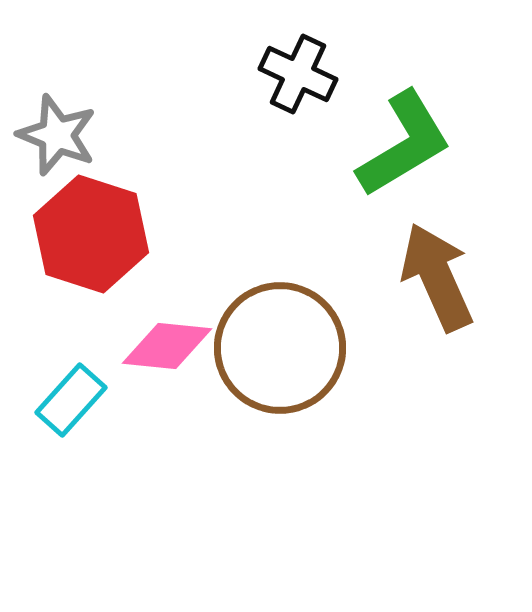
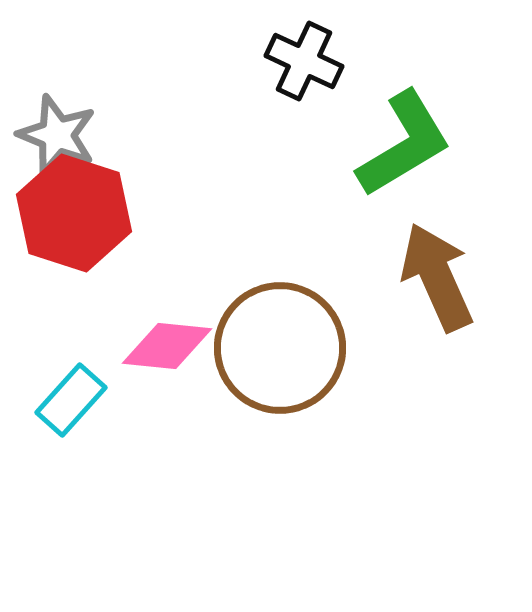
black cross: moved 6 px right, 13 px up
red hexagon: moved 17 px left, 21 px up
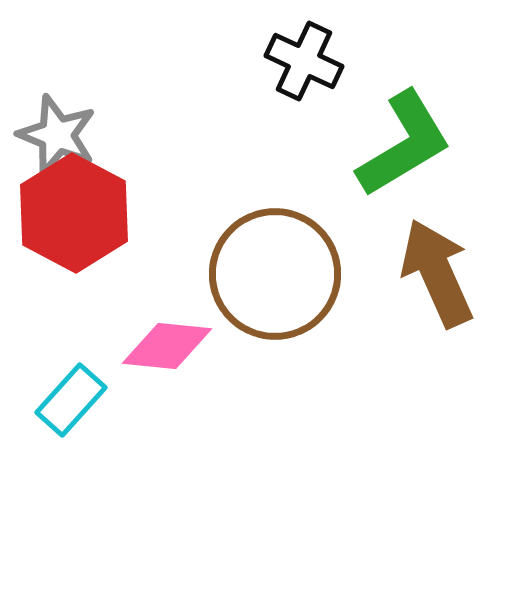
red hexagon: rotated 10 degrees clockwise
brown arrow: moved 4 px up
brown circle: moved 5 px left, 74 px up
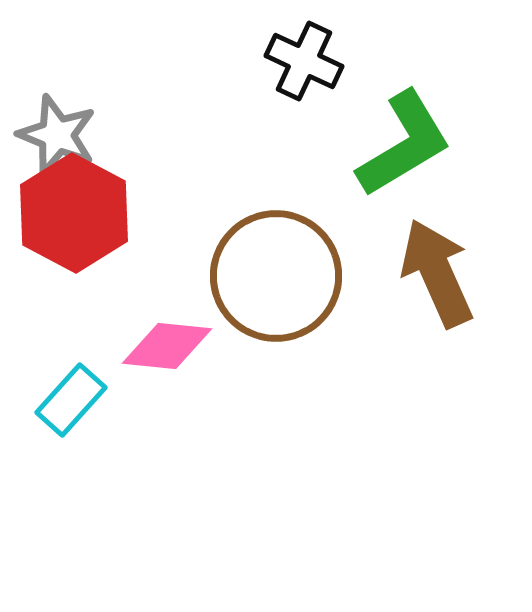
brown circle: moved 1 px right, 2 px down
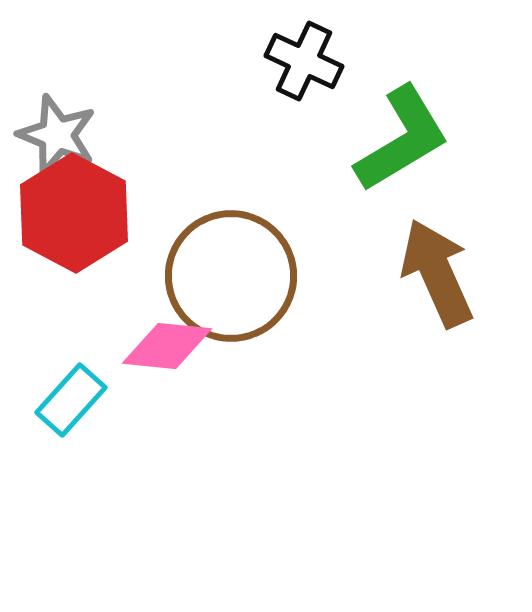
green L-shape: moved 2 px left, 5 px up
brown circle: moved 45 px left
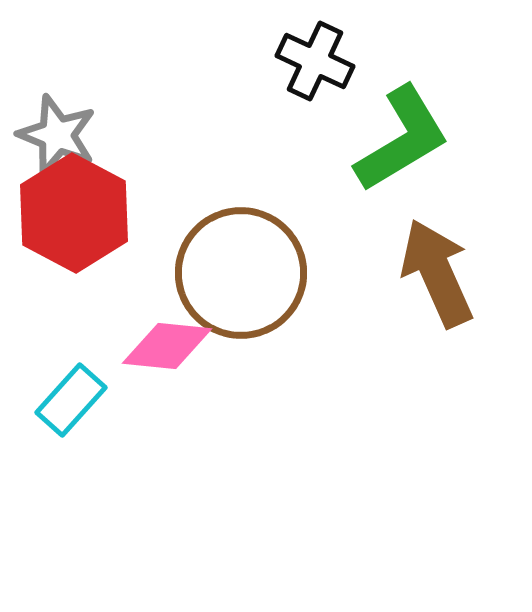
black cross: moved 11 px right
brown circle: moved 10 px right, 3 px up
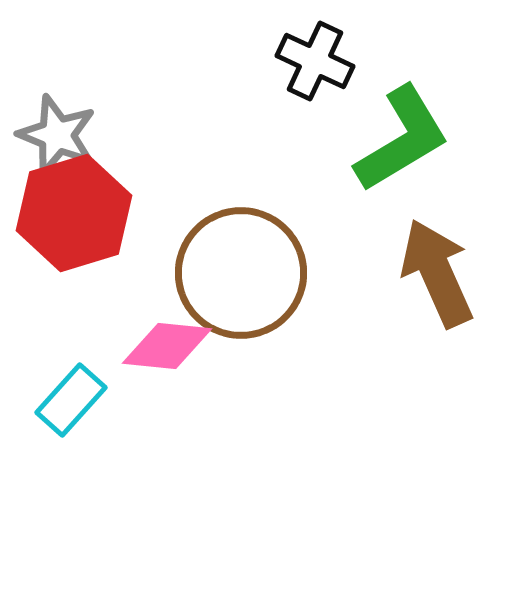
red hexagon: rotated 15 degrees clockwise
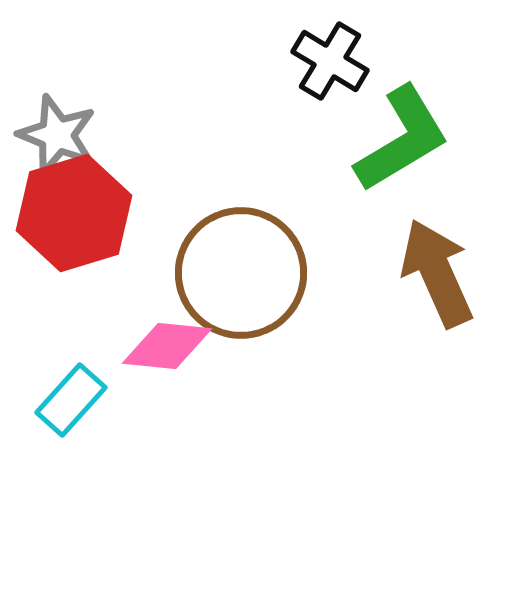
black cross: moved 15 px right; rotated 6 degrees clockwise
